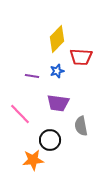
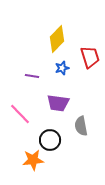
red trapezoid: moved 9 px right; rotated 110 degrees counterclockwise
blue star: moved 5 px right, 3 px up
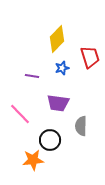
gray semicircle: rotated 12 degrees clockwise
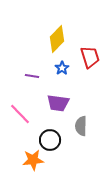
blue star: rotated 16 degrees counterclockwise
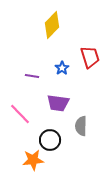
yellow diamond: moved 5 px left, 14 px up
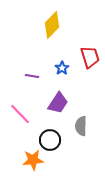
purple trapezoid: rotated 65 degrees counterclockwise
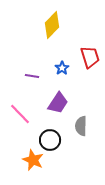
orange star: rotated 30 degrees clockwise
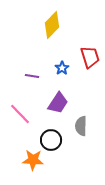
black circle: moved 1 px right
orange star: rotated 20 degrees counterclockwise
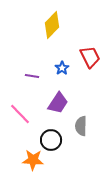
red trapezoid: rotated 10 degrees counterclockwise
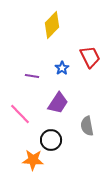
gray semicircle: moved 6 px right; rotated 12 degrees counterclockwise
